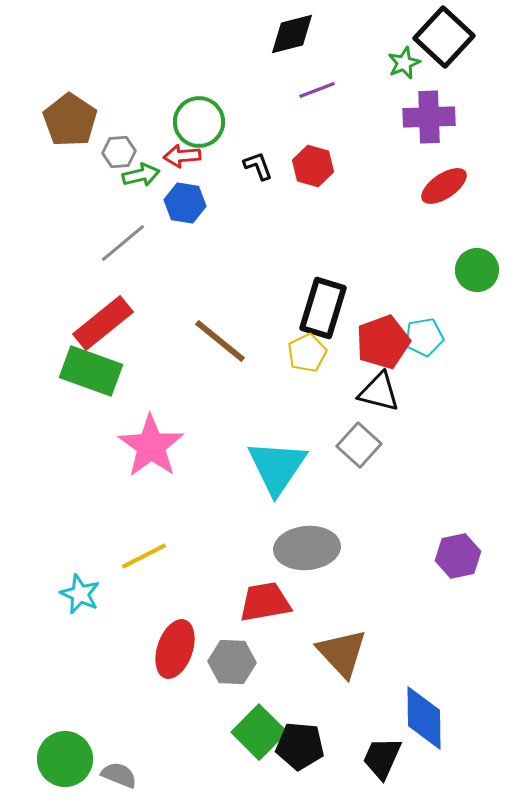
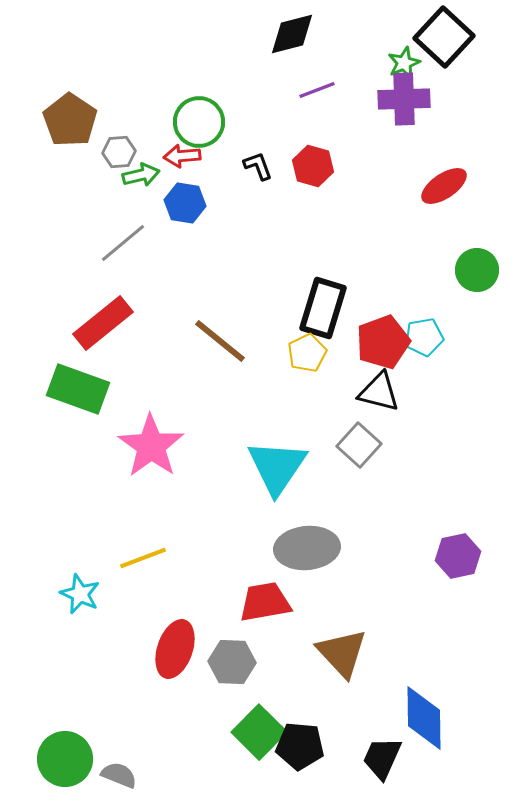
purple cross at (429, 117): moved 25 px left, 18 px up
green rectangle at (91, 371): moved 13 px left, 18 px down
yellow line at (144, 556): moved 1 px left, 2 px down; rotated 6 degrees clockwise
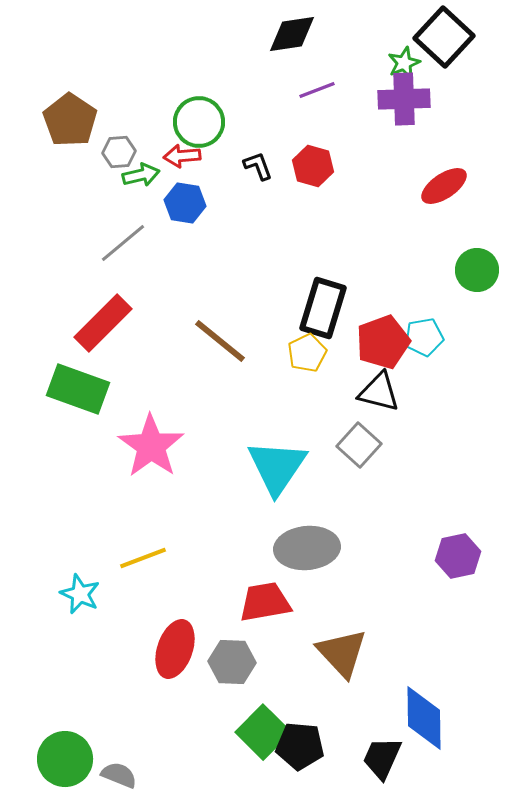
black diamond at (292, 34): rotated 6 degrees clockwise
red rectangle at (103, 323): rotated 6 degrees counterclockwise
green square at (259, 732): moved 4 px right
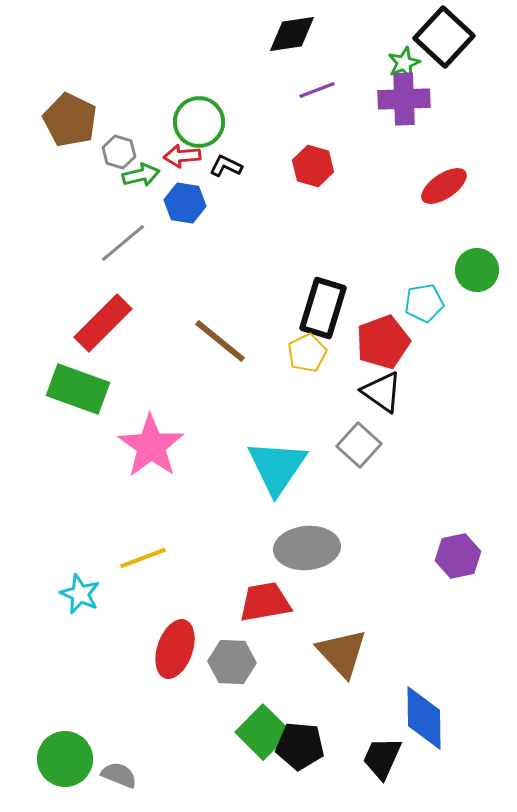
brown pentagon at (70, 120): rotated 8 degrees counterclockwise
gray hexagon at (119, 152): rotated 20 degrees clockwise
black L-shape at (258, 166): moved 32 px left; rotated 44 degrees counterclockwise
cyan pentagon at (424, 337): moved 34 px up
black triangle at (379, 392): moved 3 px right; rotated 21 degrees clockwise
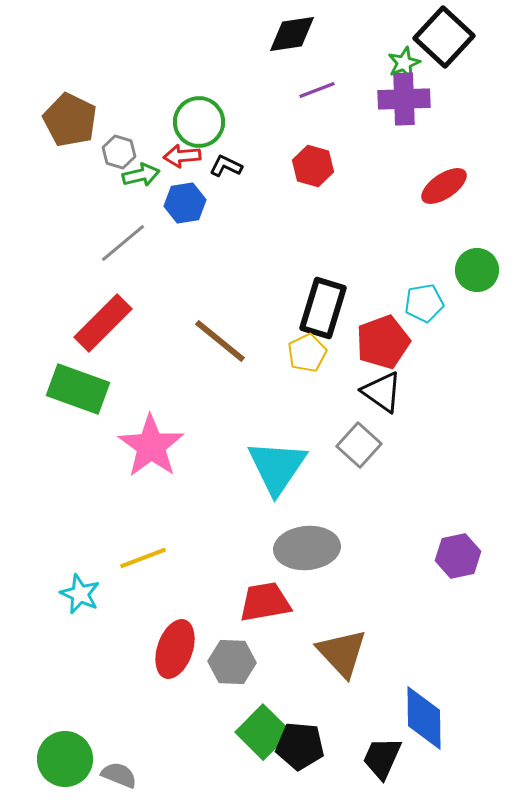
blue hexagon at (185, 203): rotated 18 degrees counterclockwise
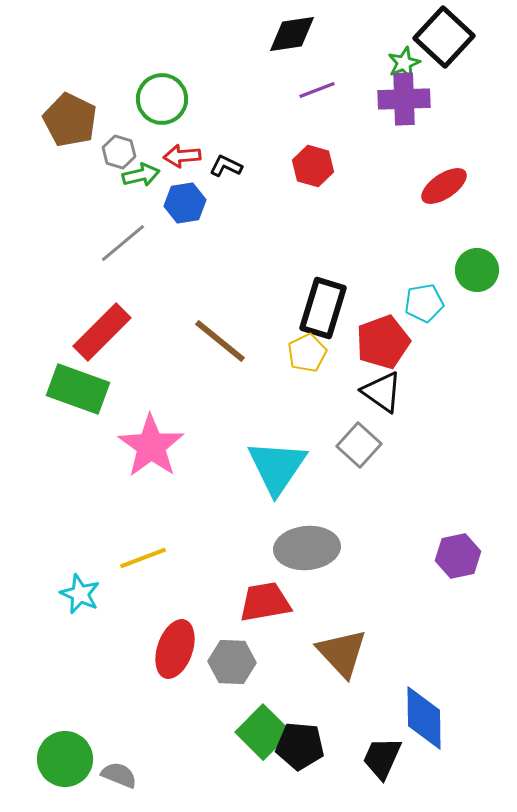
green circle at (199, 122): moved 37 px left, 23 px up
red rectangle at (103, 323): moved 1 px left, 9 px down
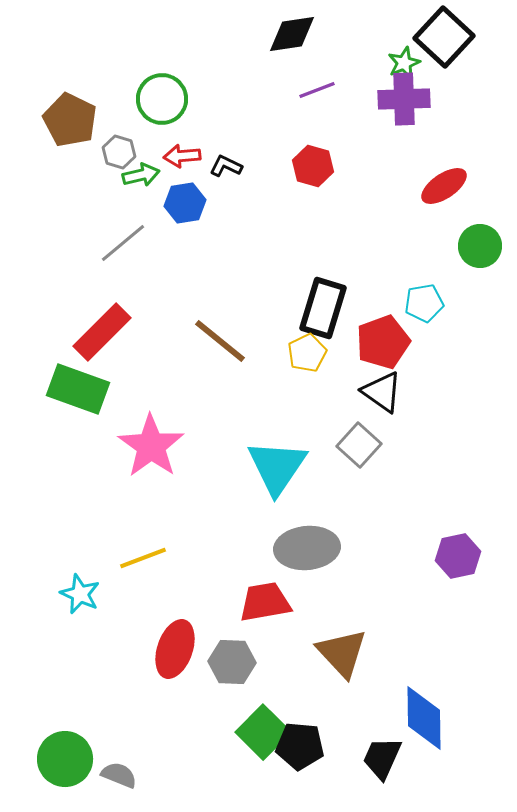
green circle at (477, 270): moved 3 px right, 24 px up
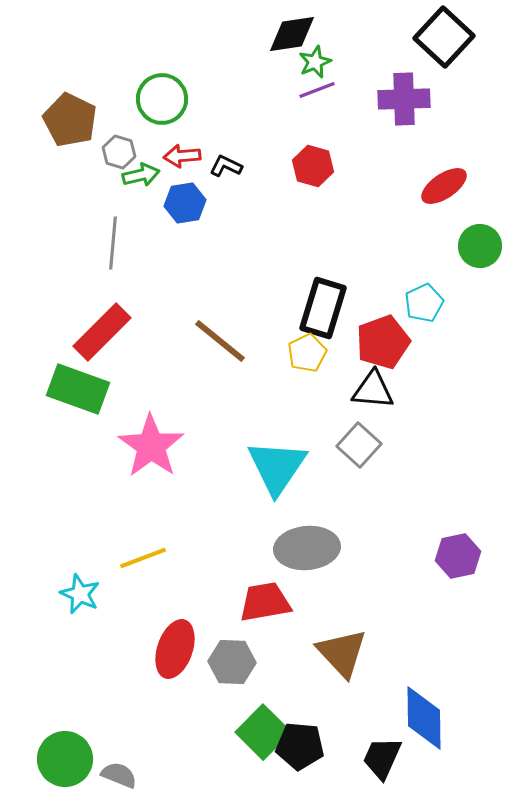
green star at (404, 63): moved 89 px left, 1 px up
gray line at (123, 243): moved 10 px left; rotated 45 degrees counterclockwise
cyan pentagon at (424, 303): rotated 15 degrees counterclockwise
black triangle at (382, 392): moved 9 px left, 2 px up; rotated 30 degrees counterclockwise
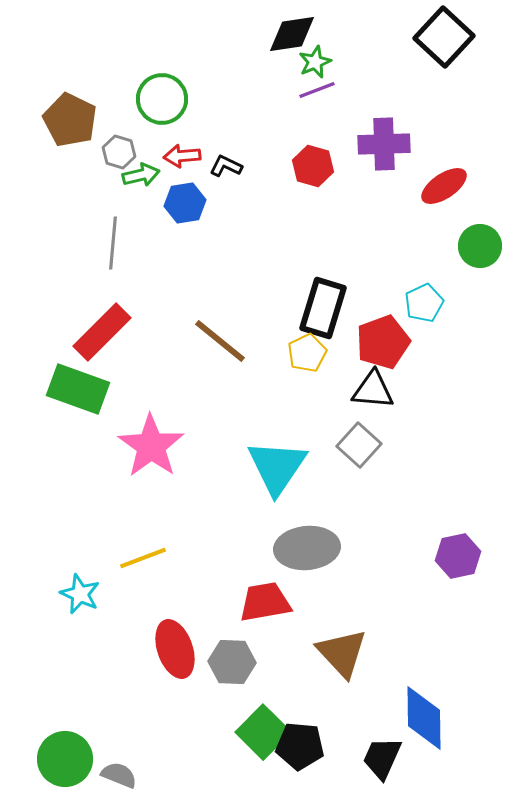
purple cross at (404, 99): moved 20 px left, 45 px down
red ellipse at (175, 649): rotated 38 degrees counterclockwise
